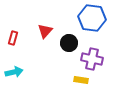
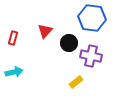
purple cross: moved 1 px left, 3 px up
yellow rectangle: moved 5 px left, 2 px down; rotated 48 degrees counterclockwise
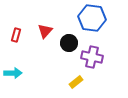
red rectangle: moved 3 px right, 3 px up
purple cross: moved 1 px right, 1 px down
cyan arrow: moved 1 px left, 1 px down; rotated 12 degrees clockwise
